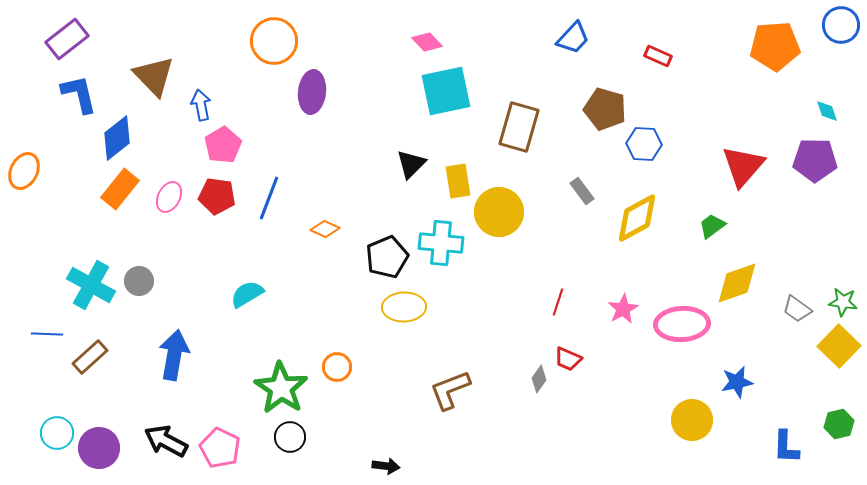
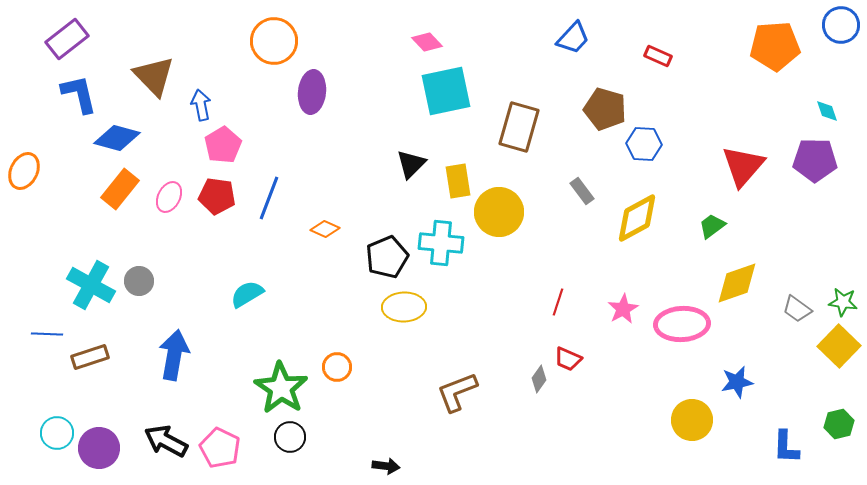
blue diamond at (117, 138): rotated 54 degrees clockwise
brown rectangle at (90, 357): rotated 24 degrees clockwise
brown L-shape at (450, 390): moved 7 px right, 2 px down
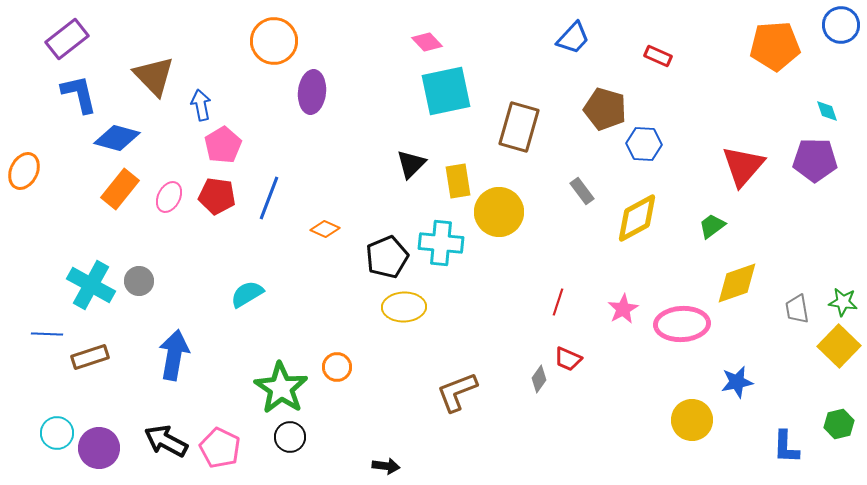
gray trapezoid at (797, 309): rotated 44 degrees clockwise
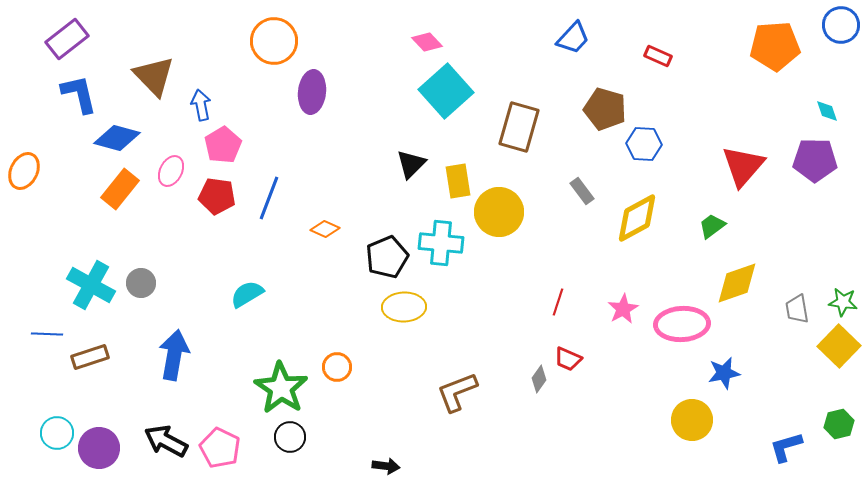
cyan square at (446, 91): rotated 30 degrees counterclockwise
pink ellipse at (169, 197): moved 2 px right, 26 px up
gray circle at (139, 281): moved 2 px right, 2 px down
blue star at (737, 382): moved 13 px left, 9 px up
blue L-shape at (786, 447): rotated 72 degrees clockwise
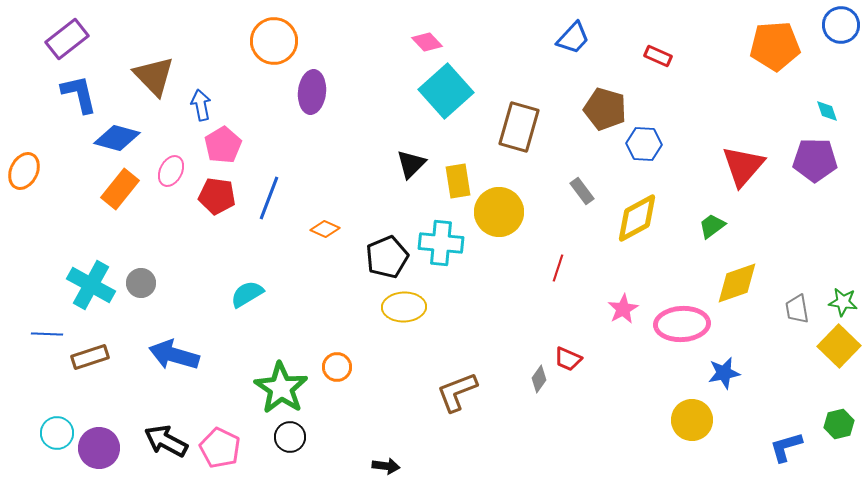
red line at (558, 302): moved 34 px up
blue arrow at (174, 355): rotated 84 degrees counterclockwise
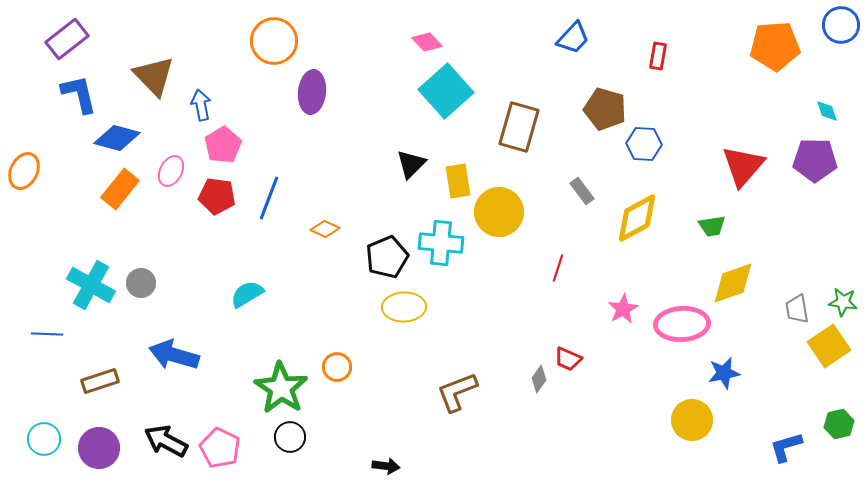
red rectangle at (658, 56): rotated 76 degrees clockwise
green trapezoid at (712, 226): rotated 152 degrees counterclockwise
yellow diamond at (737, 283): moved 4 px left
yellow square at (839, 346): moved 10 px left; rotated 12 degrees clockwise
brown rectangle at (90, 357): moved 10 px right, 24 px down
cyan circle at (57, 433): moved 13 px left, 6 px down
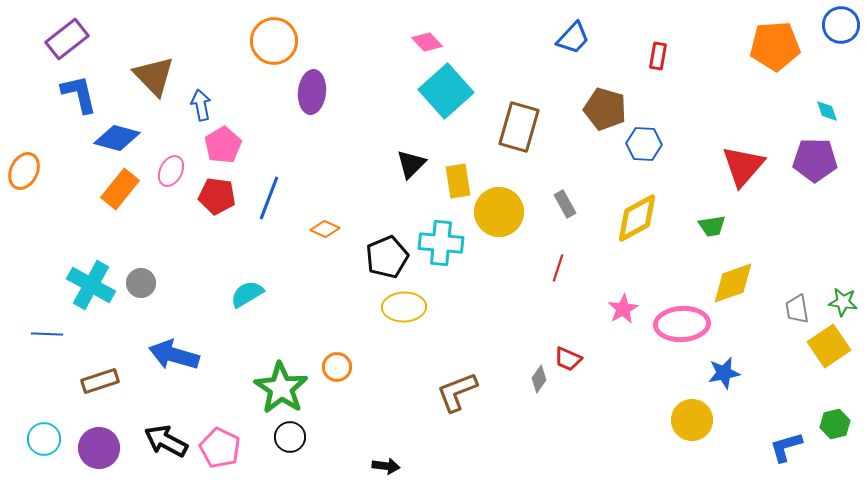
gray rectangle at (582, 191): moved 17 px left, 13 px down; rotated 8 degrees clockwise
green hexagon at (839, 424): moved 4 px left
